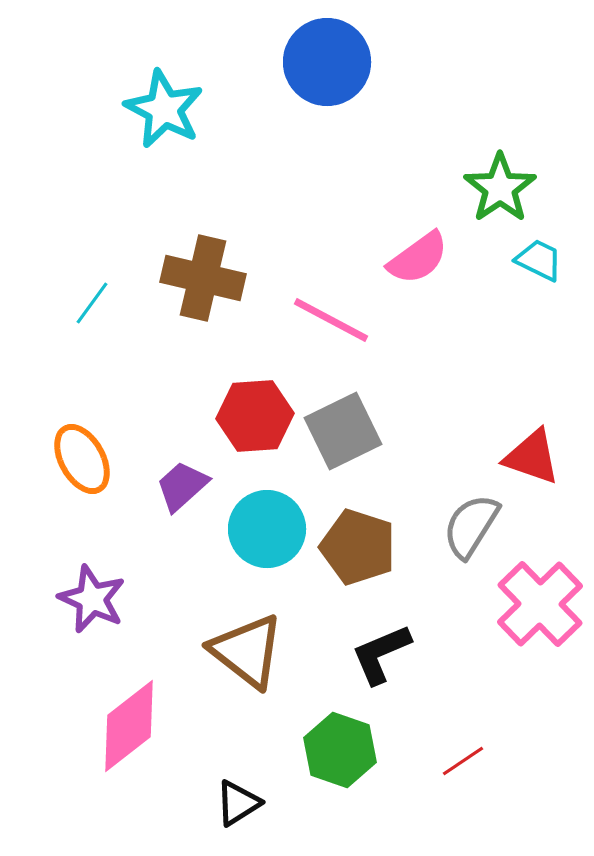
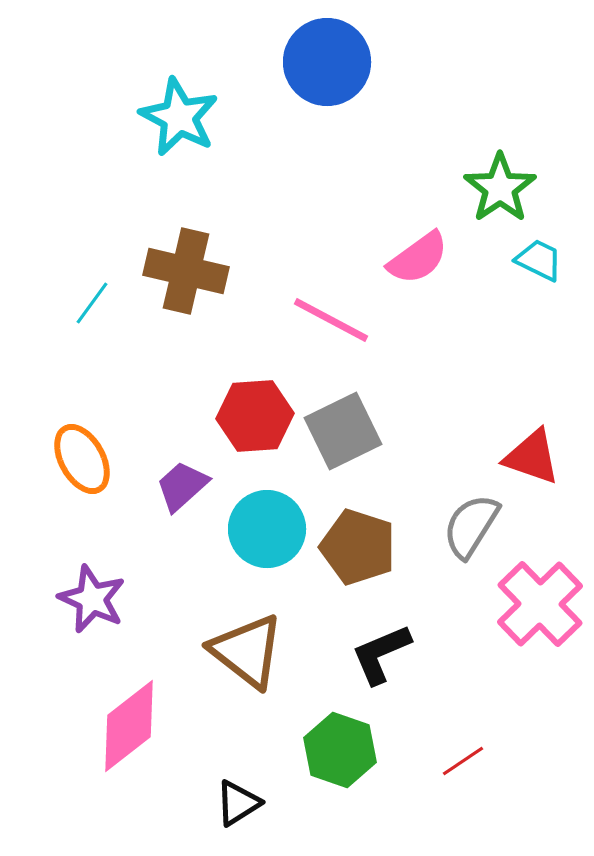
cyan star: moved 15 px right, 8 px down
brown cross: moved 17 px left, 7 px up
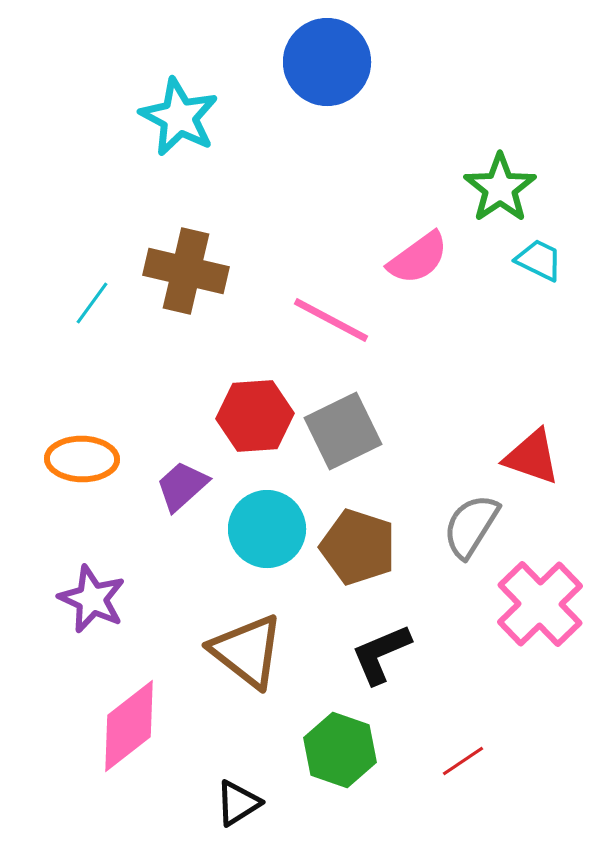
orange ellipse: rotated 60 degrees counterclockwise
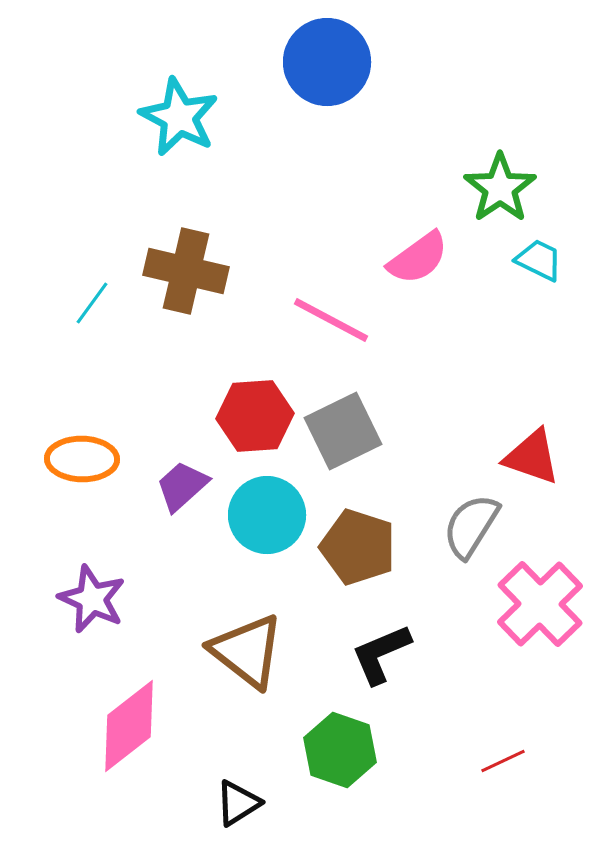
cyan circle: moved 14 px up
red line: moved 40 px right; rotated 9 degrees clockwise
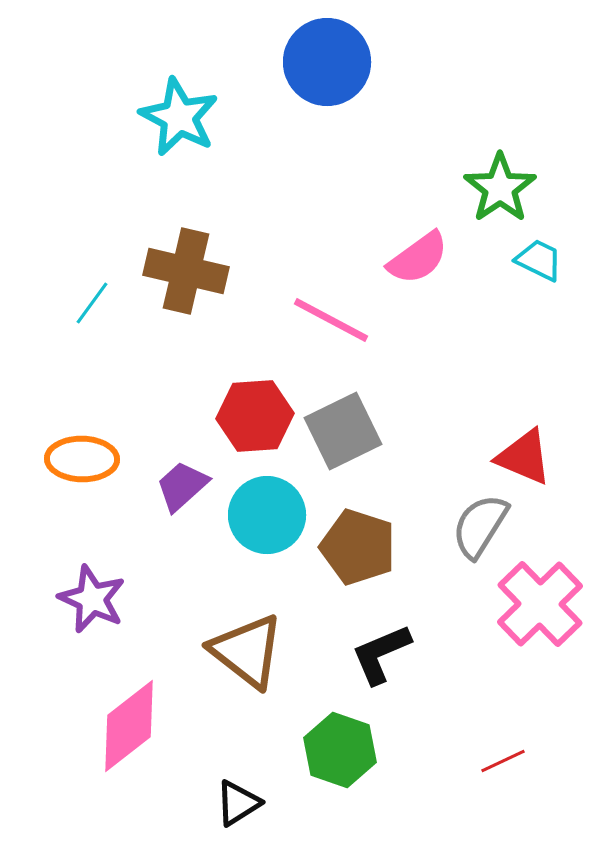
red triangle: moved 8 px left; rotated 4 degrees clockwise
gray semicircle: moved 9 px right
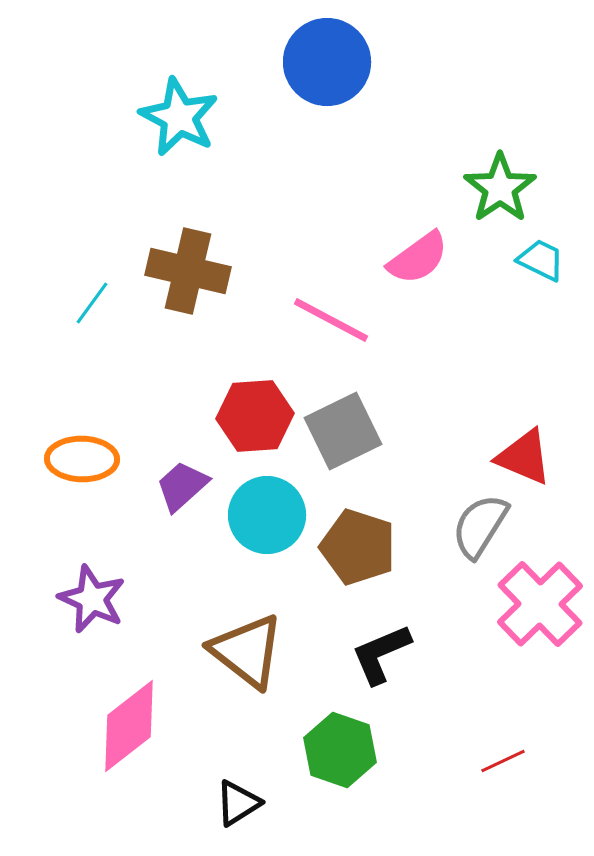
cyan trapezoid: moved 2 px right
brown cross: moved 2 px right
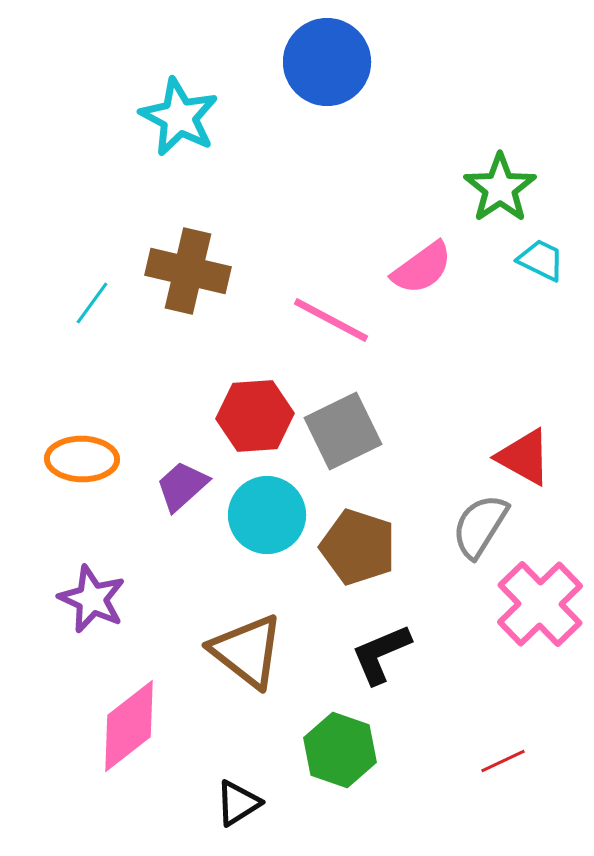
pink semicircle: moved 4 px right, 10 px down
red triangle: rotated 6 degrees clockwise
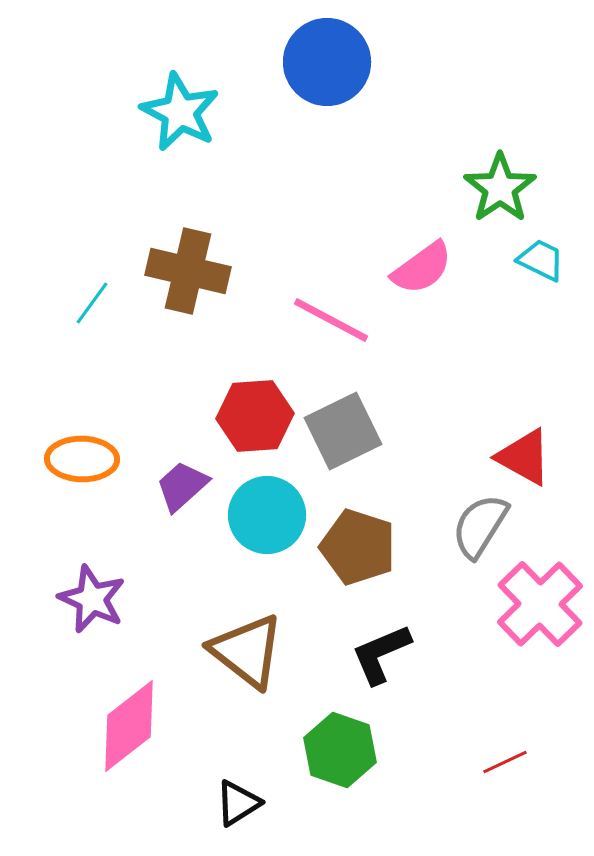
cyan star: moved 1 px right, 5 px up
red line: moved 2 px right, 1 px down
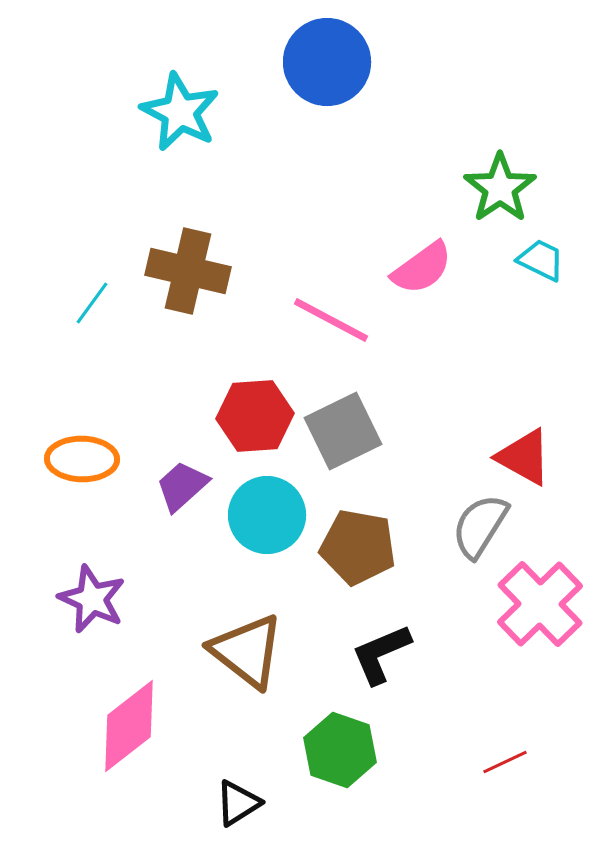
brown pentagon: rotated 8 degrees counterclockwise
